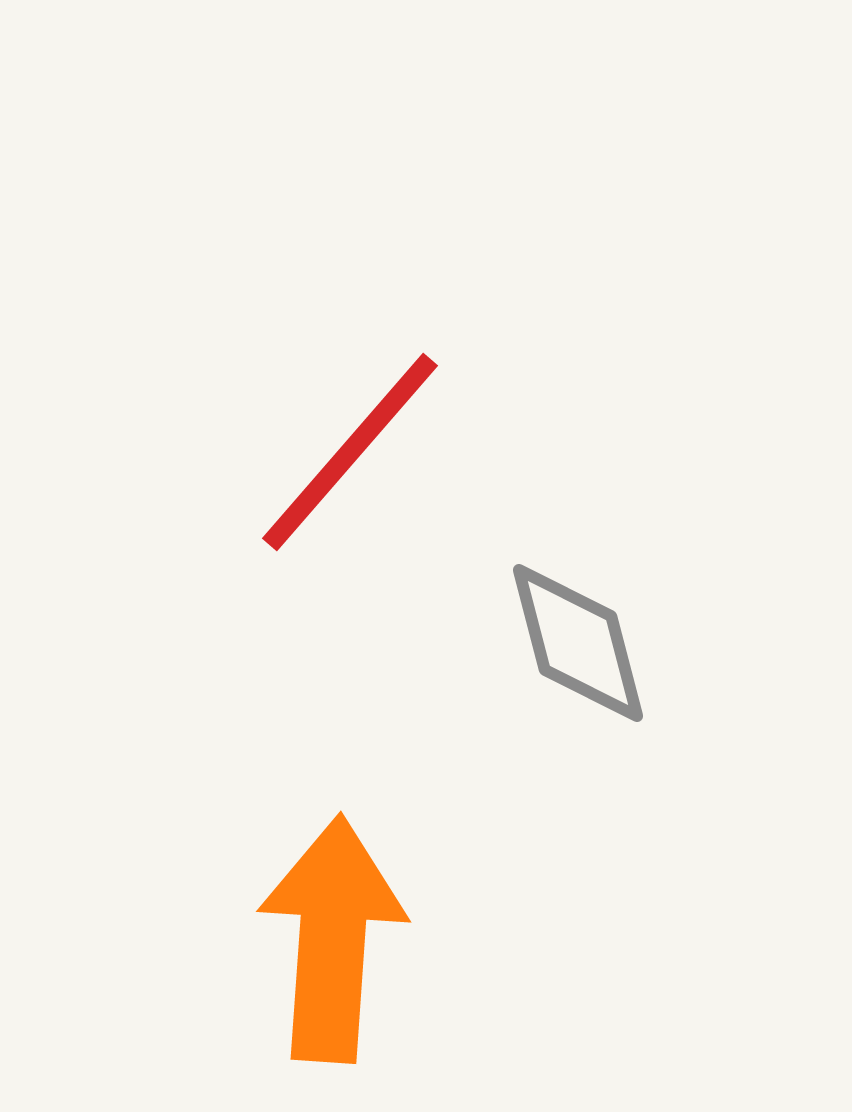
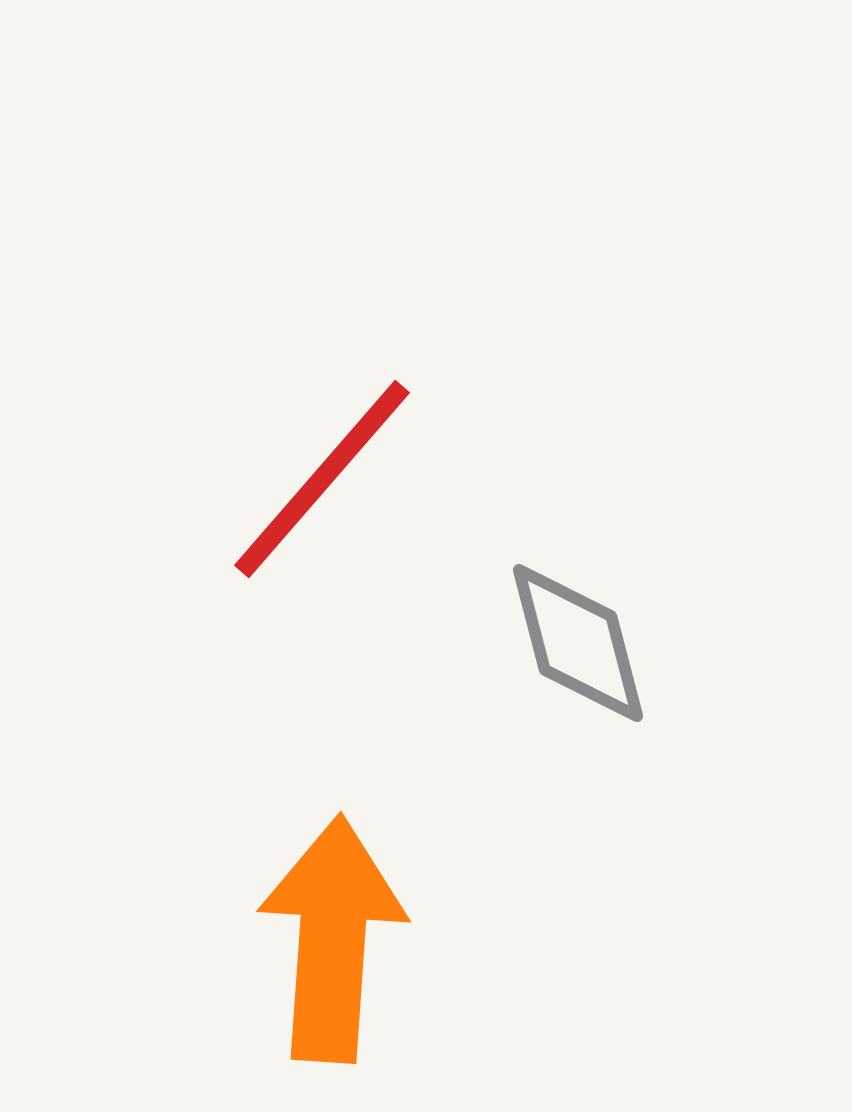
red line: moved 28 px left, 27 px down
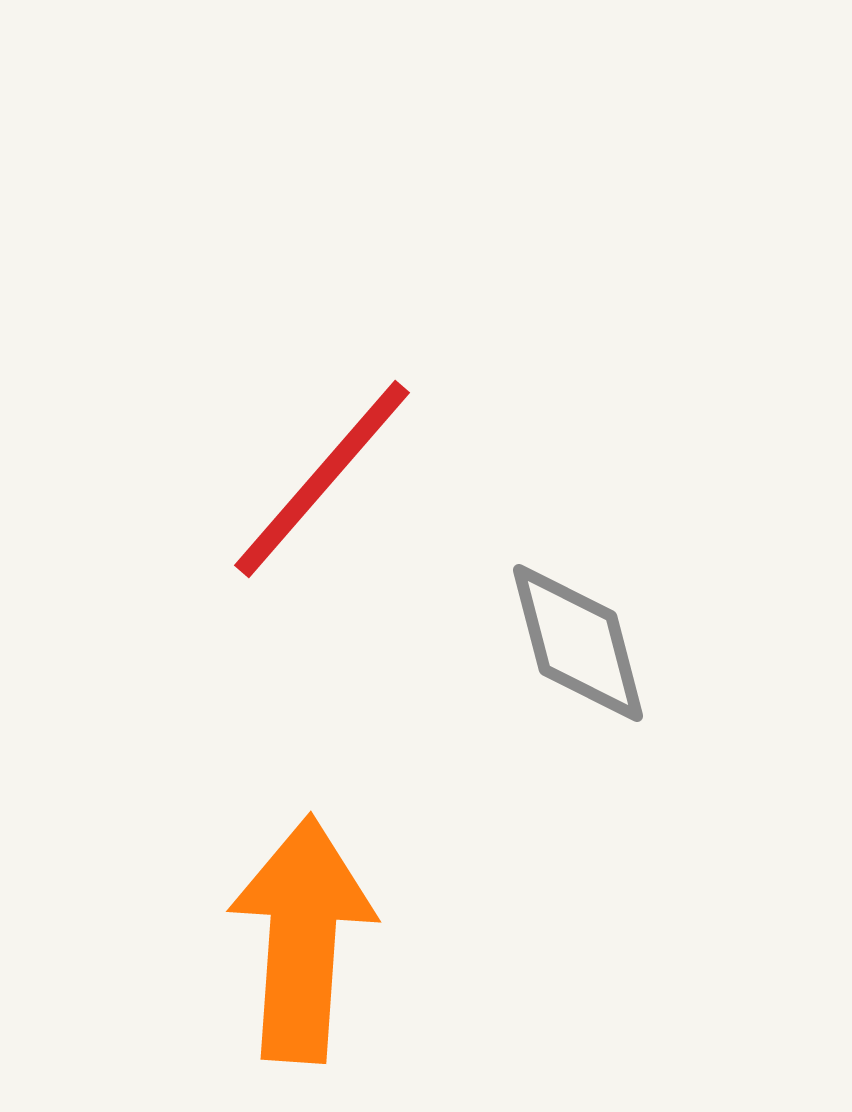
orange arrow: moved 30 px left
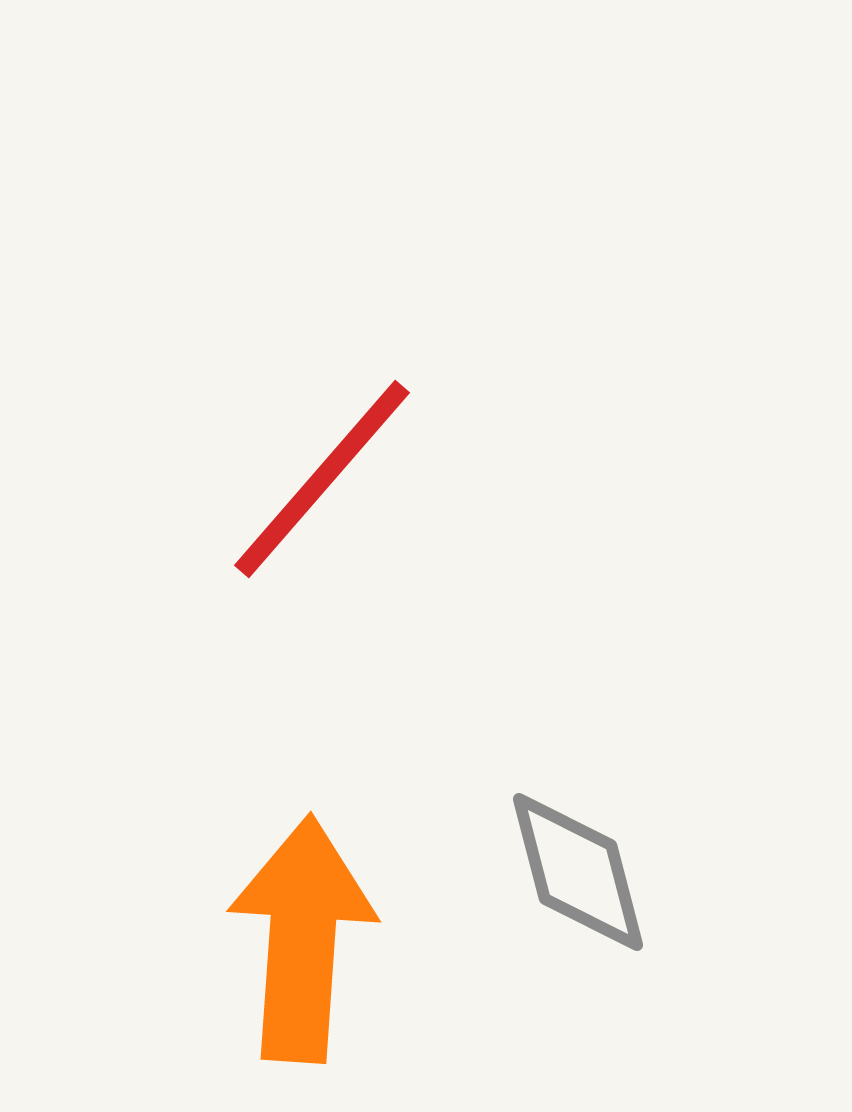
gray diamond: moved 229 px down
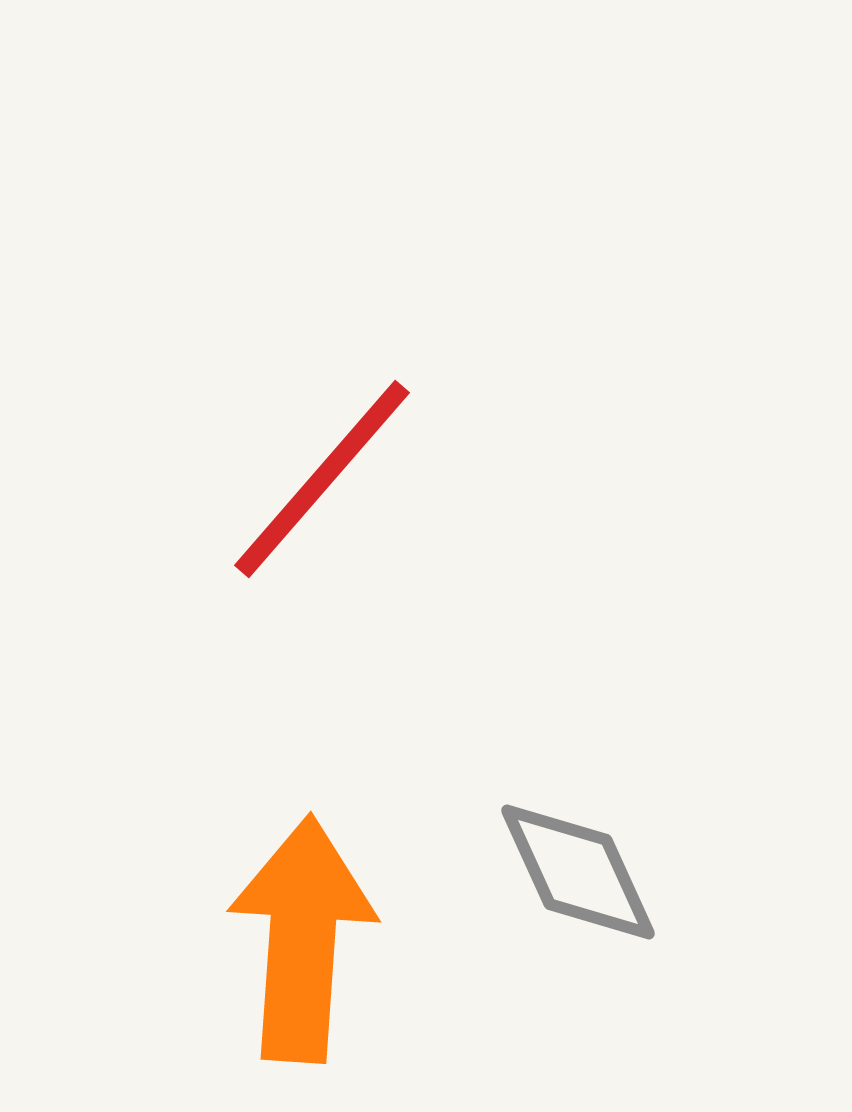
gray diamond: rotated 10 degrees counterclockwise
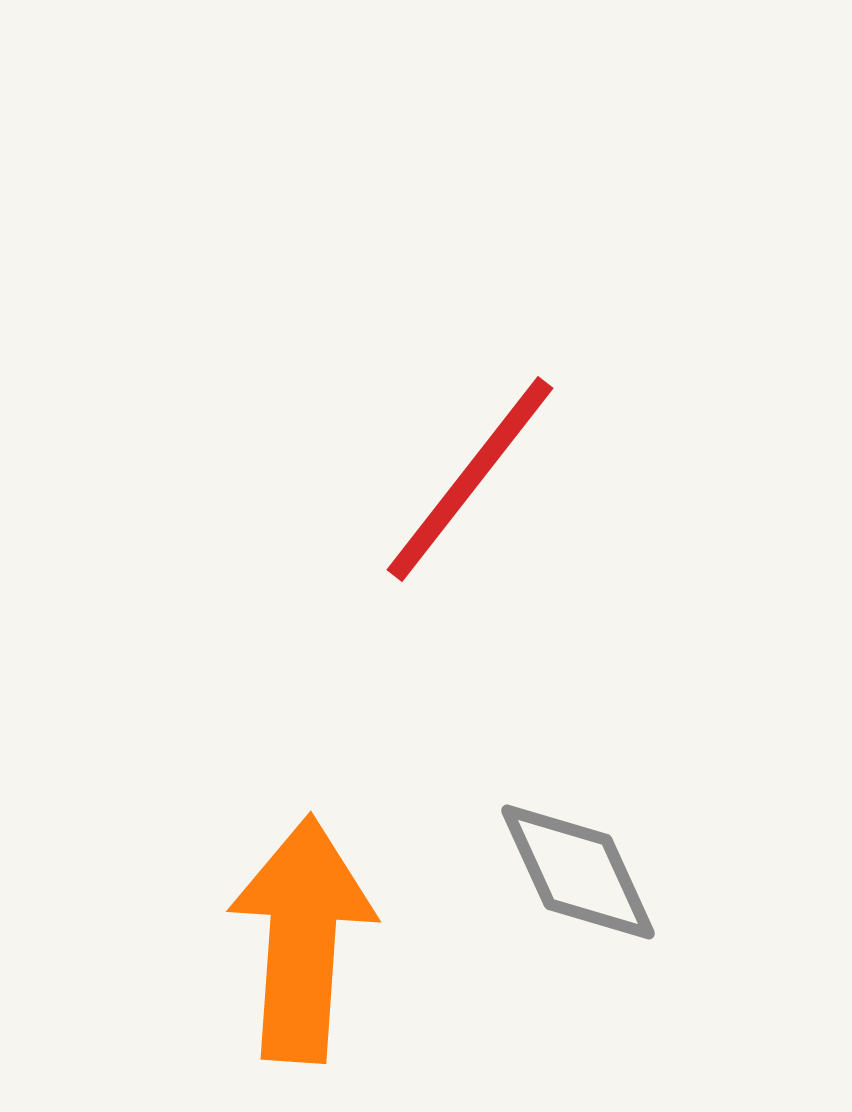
red line: moved 148 px right; rotated 3 degrees counterclockwise
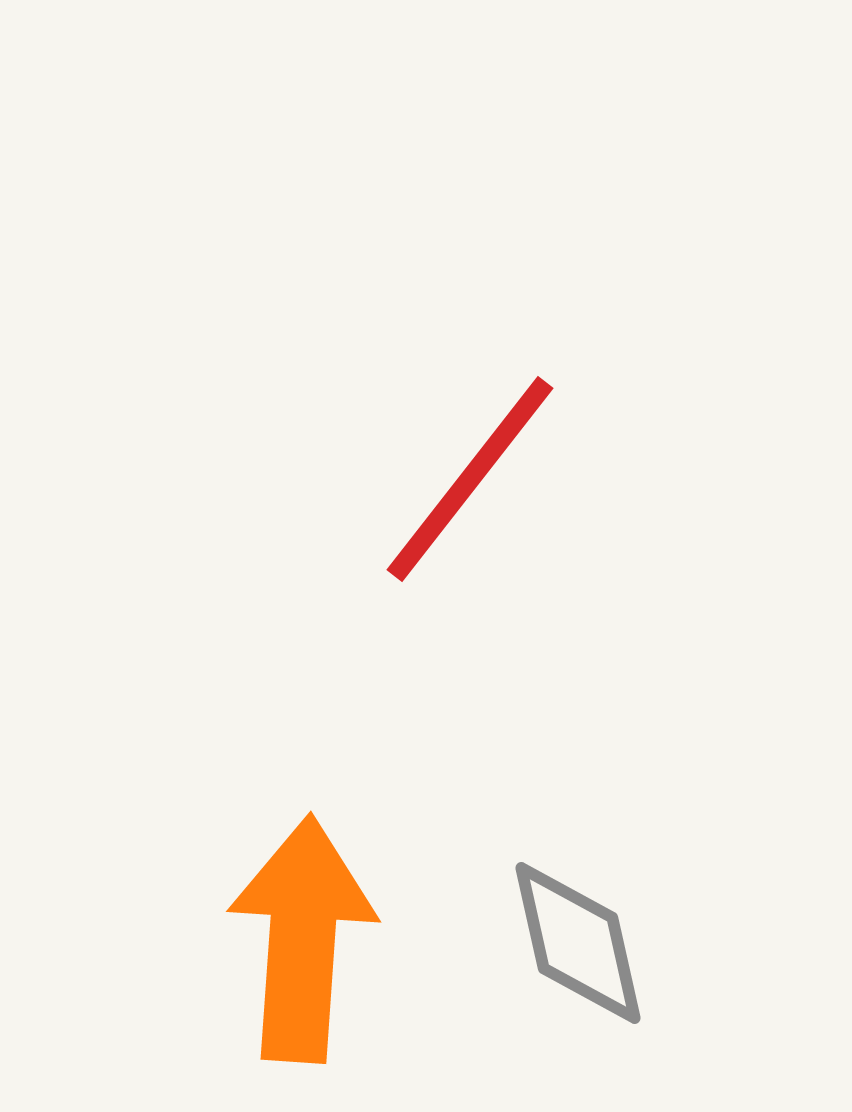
gray diamond: moved 71 px down; rotated 12 degrees clockwise
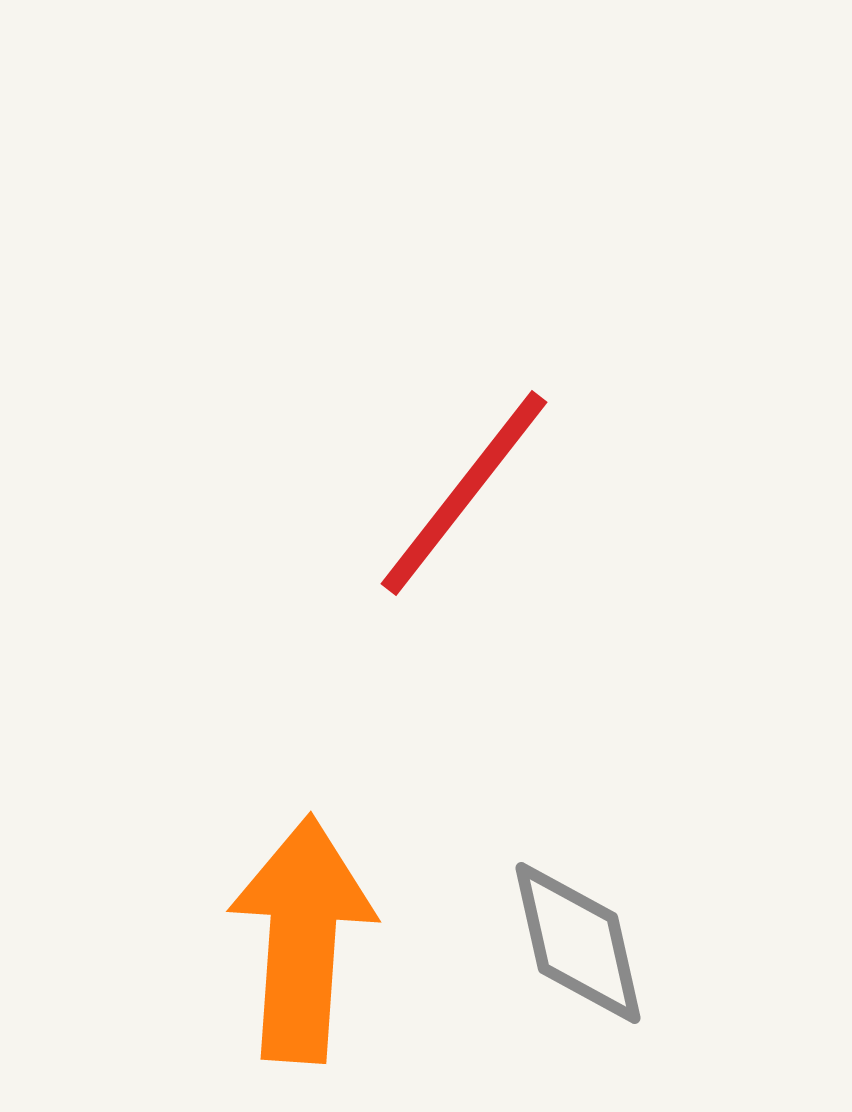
red line: moved 6 px left, 14 px down
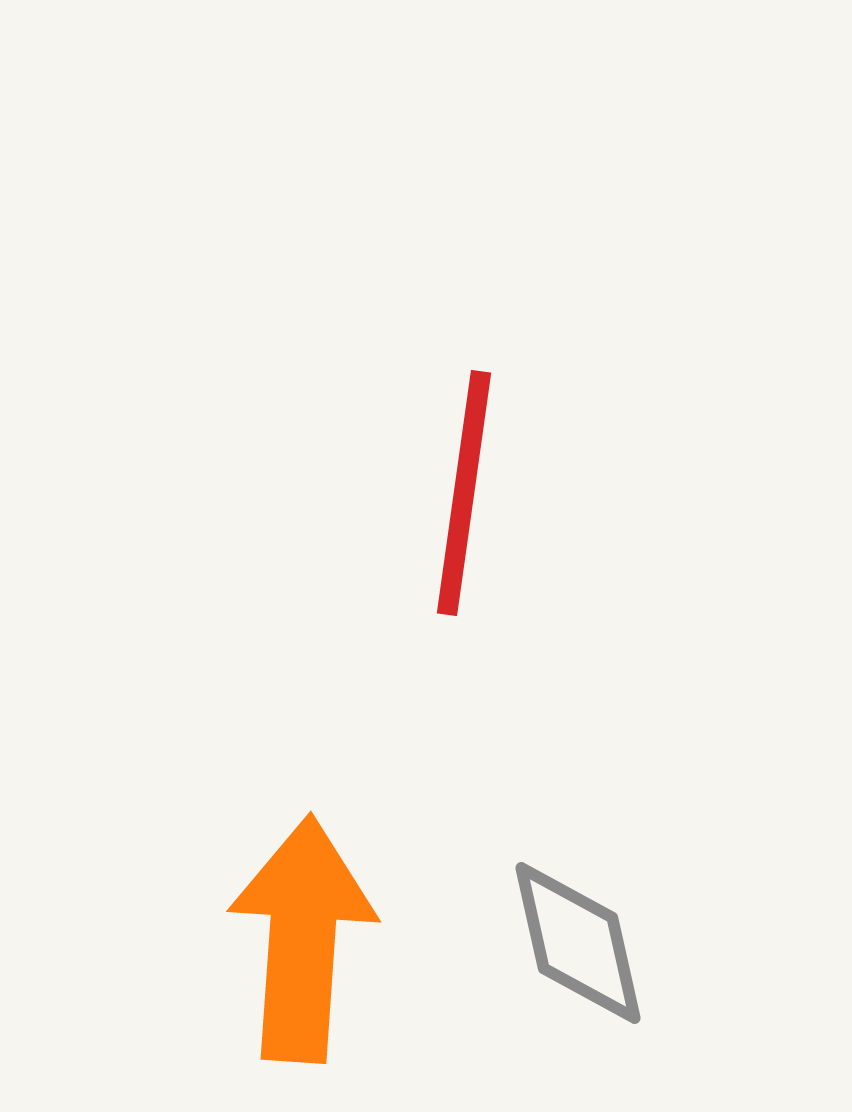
red line: rotated 30 degrees counterclockwise
